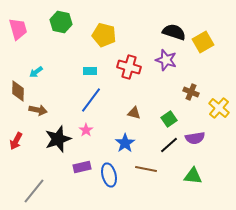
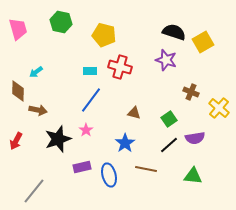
red cross: moved 9 px left
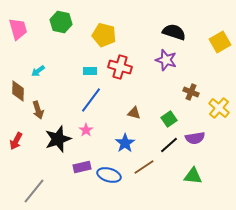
yellow square: moved 17 px right
cyan arrow: moved 2 px right, 1 px up
brown arrow: rotated 60 degrees clockwise
brown line: moved 2 px left, 2 px up; rotated 45 degrees counterclockwise
blue ellipse: rotated 60 degrees counterclockwise
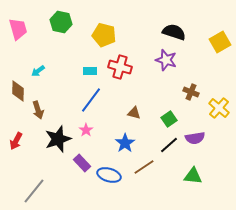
purple rectangle: moved 4 px up; rotated 60 degrees clockwise
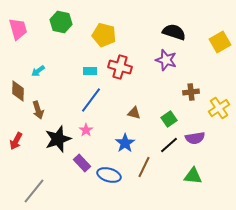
brown cross: rotated 28 degrees counterclockwise
yellow cross: rotated 15 degrees clockwise
brown line: rotated 30 degrees counterclockwise
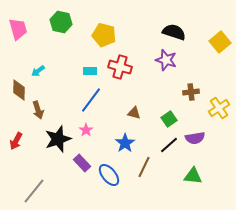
yellow square: rotated 10 degrees counterclockwise
brown diamond: moved 1 px right, 1 px up
blue ellipse: rotated 35 degrees clockwise
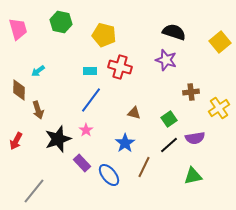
green triangle: rotated 18 degrees counterclockwise
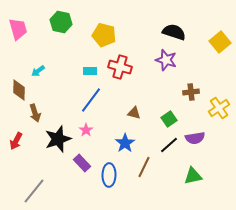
brown arrow: moved 3 px left, 3 px down
blue ellipse: rotated 40 degrees clockwise
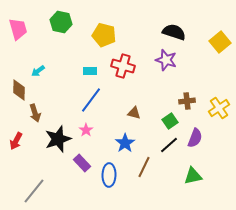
red cross: moved 3 px right, 1 px up
brown cross: moved 4 px left, 9 px down
green square: moved 1 px right, 2 px down
purple semicircle: rotated 60 degrees counterclockwise
